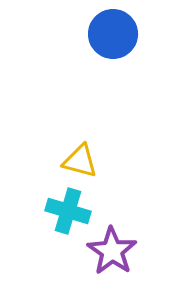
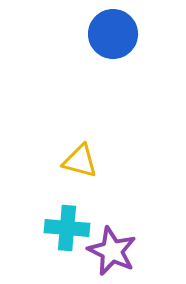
cyan cross: moved 1 px left, 17 px down; rotated 12 degrees counterclockwise
purple star: rotated 9 degrees counterclockwise
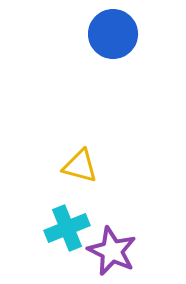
yellow triangle: moved 5 px down
cyan cross: rotated 27 degrees counterclockwise
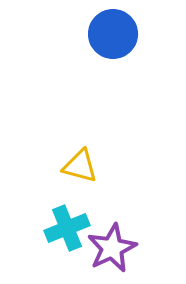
purple star: moved 3 px up; rotated 21 degrees clockwise
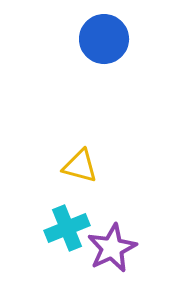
blue circle: moved 9 px left, 5 px down
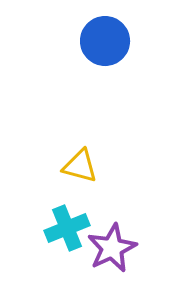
blue circle: moved 1 px right, 2 px down
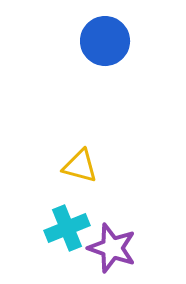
purple star: rotated 27 degrees counterclockwise
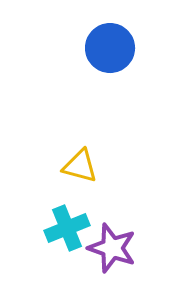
blue circle: moved 5 px right, 7 px down
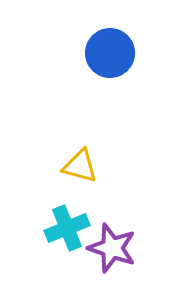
blue circle: moved 5 px down
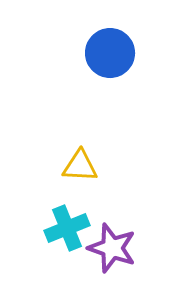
yellow triangle: rotated 12 degrees counterclockwise
